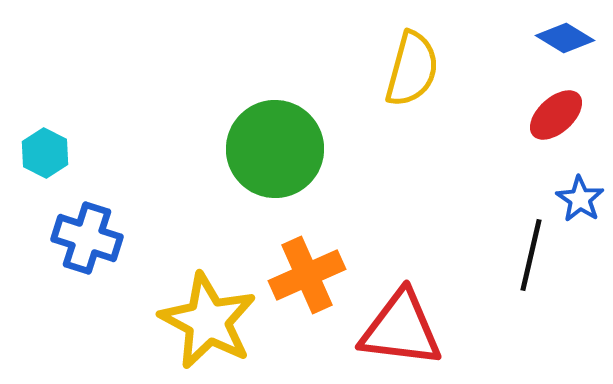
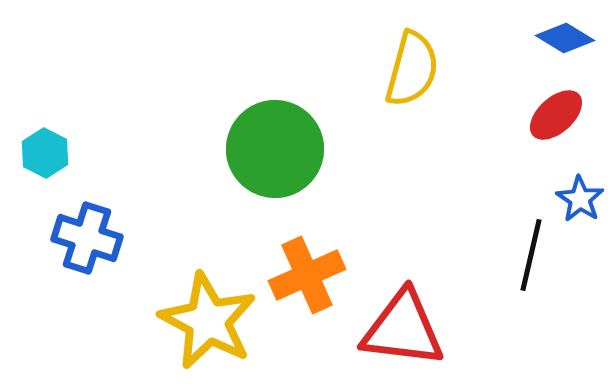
red triangle: moved 2 px right
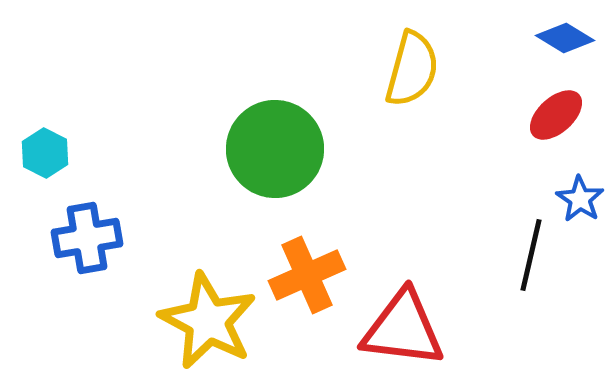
blue cross: rotated 28 degrees counterclockwise
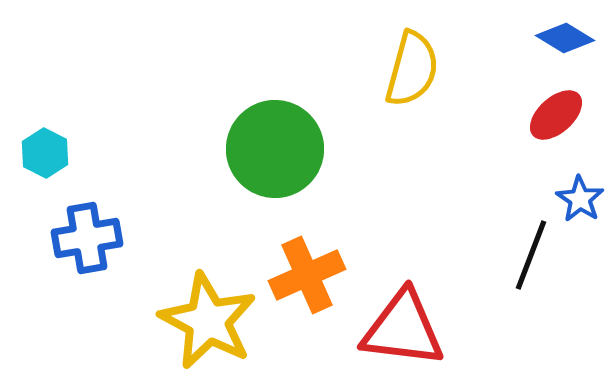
black line: rotated 8 degrees clockwise
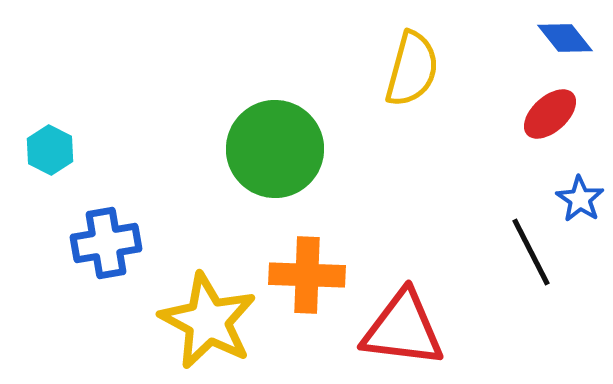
blue diamond: rotated 20 degrees clockwise
red ellipse: moved 6 px left, 1 px up
cyan hexagon: moved 5 px right, 3 px up
blue cross: moved 19 px right, 5 px down
black line: moved 3 px up; rotated 48 degrees counterclockwise
orange cross: rotated 26 degrees clockwise
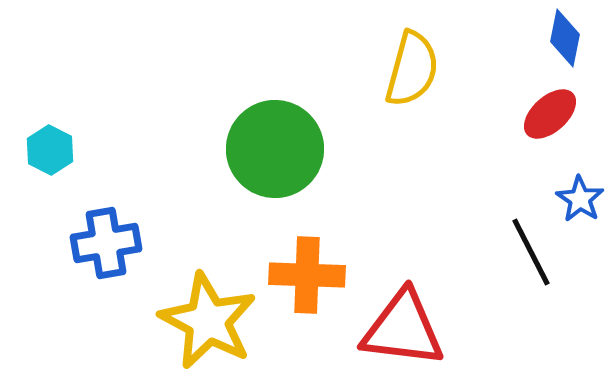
blue diamond: rotated 50 degrees clockwise
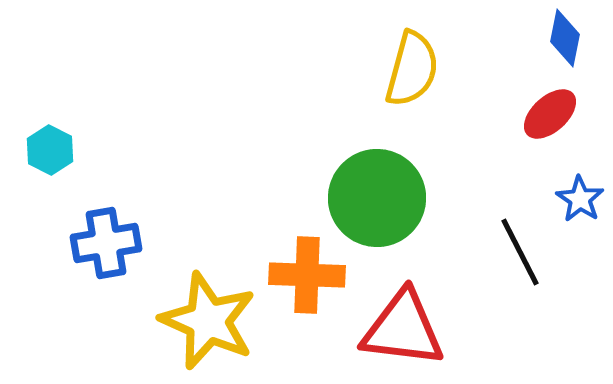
green circle: moved 102 px right, 49 px down
black line: moved 11 px left
yellow star: rotated 4 degrees counterclockwise
